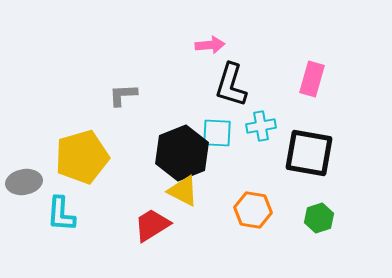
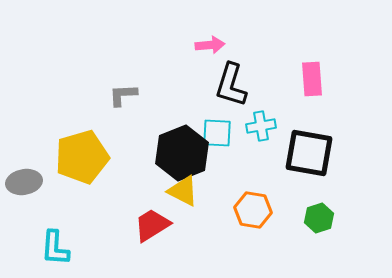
pink rectangle: rotated 20 degrees counterclockwise
cyan L-shape: moved 6 px left, 34 px down
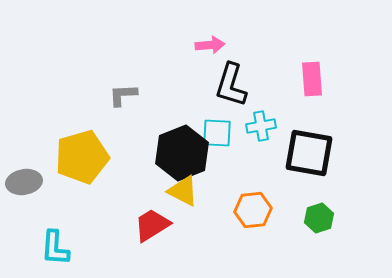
orange hexagon: rotated 15 degrees counterclockwise
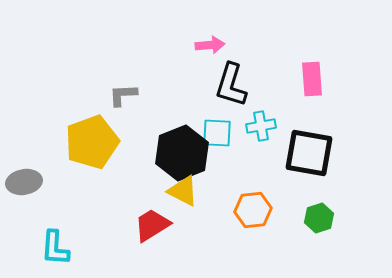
yellow pentagon: moved 10 px right, 15 px up; rotated 4 degrees counterclockwise
